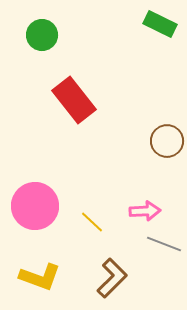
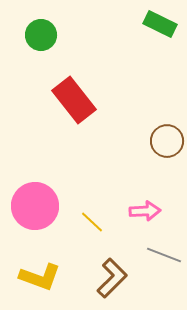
green circle: moved 1 px left
gray line: moved 11 px down
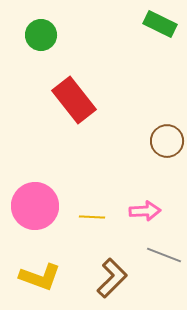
yellow line: moved 5 px up; rotated 40 degrees counterclockwise
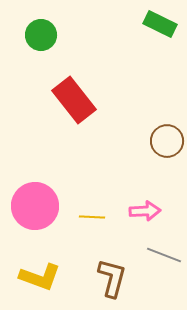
brown L-shape: rotated 30 degrees counterclockwise
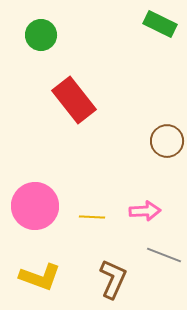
brown L-shape: moved 1 px right, 1 px down; rotated 9 degrees clockwise
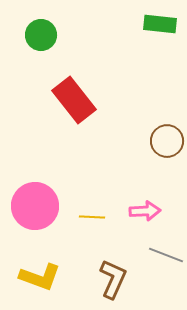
green rectangle: rotated 20 degrees counterclockwise
gray line: moved 2 px right
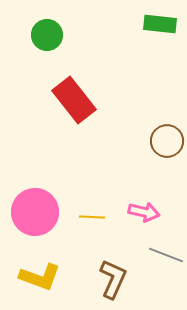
green circle: moved 6 px right
pink circle: moved 6 px down
pink arrow: moved 1 px left, 1 px down; rotated 16 degrees clockwise
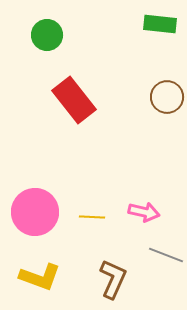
brown circle: moved 44 px up
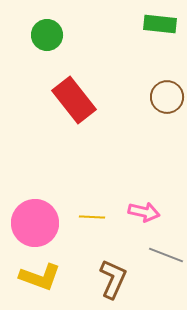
pink circle: moved 11 px down
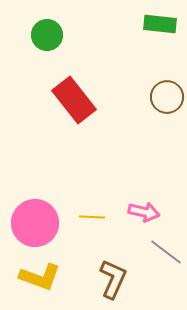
gray line: moved 3 px up; rotated 16 degrees clockwise
